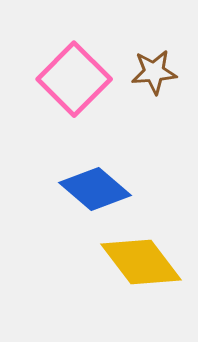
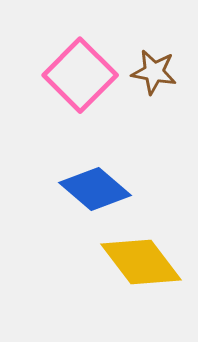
brown star: rotated 15 degrees clockwise
pink square: moved 6 px right, 4 px up
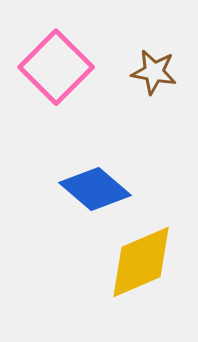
pink square: moved 24 px left, 8 px up
yellow diamond: rotated 76 degrees counterclockwise
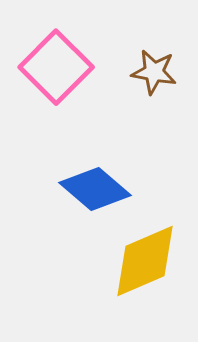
yellow diamond: moved 4 px right, 1 px up
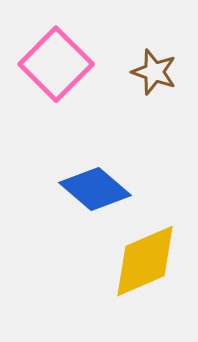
pink square: moved 3 px up
brown star: rotated 9 degrees clockwise
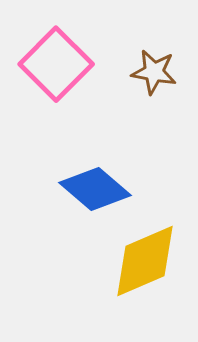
brown star: rotated 9 degrees counterclockwise
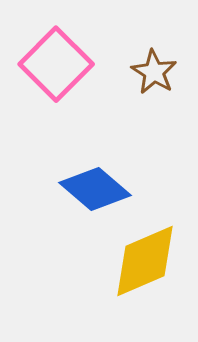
brown star: rotated 21 degrees clockwise
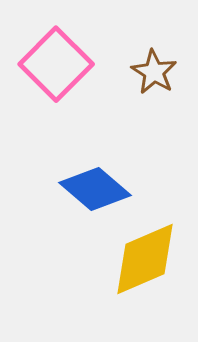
yellow diamond: moved 2 px up
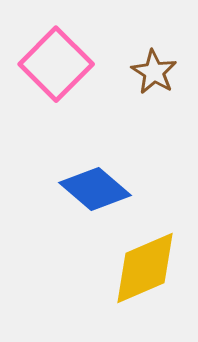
yellow diamond: moved 9 px down
